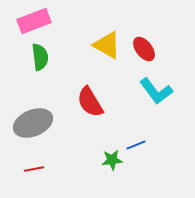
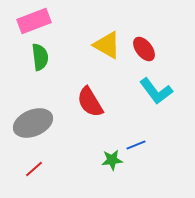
red line: rotated 30 degrees counterclockwise
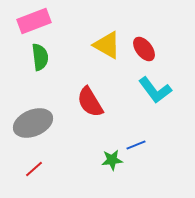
cyan L-shape: moved 1 px left, 1 px up
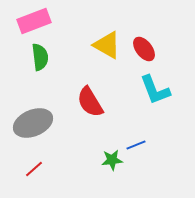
cyan L-shape: rotated 16 degrees clockwise
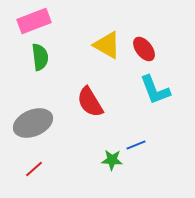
green star: rotated 10 degrees clockwise
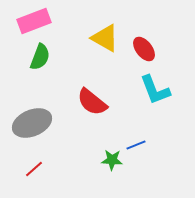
yellow triangle: moved 2 px left, 7 px up
green semicircle: rotated 28 degrees clockwise
red semicircle: moved 2 px right; rotated 20 degrees counterclockwise
gray ellipse: moved 1 px left
